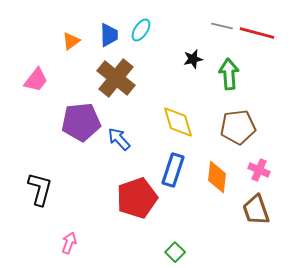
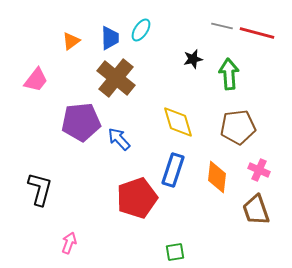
blue trapezoid: moved 1 px right, 3 px down
green square: rotated 36 degrees clockwise
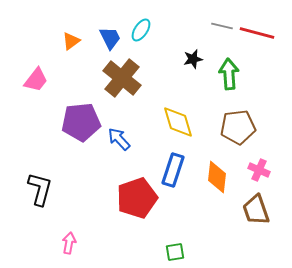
blue trapezoid: rotated 25 degrees counterclockwise
brown cross: moved 6 px right
pink arrow: rotated 10 degrees counterclockwise
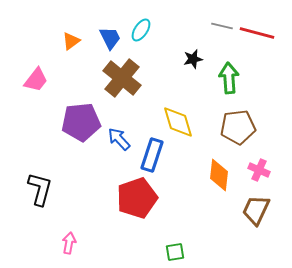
green arrow: moved 4 px down
blue rectangle: moved 21 px left, 15 px up
orange diamond: moved 2 px right, 2 px up
brown trapezoid: rotated 44 degrees clockwise
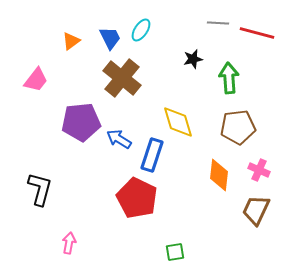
gray line: moved 4 px left, 3 px up; rotated 10 degrees counterclockwise
blue arrow: rotated 15 degrees counterclockwise
red pentagon: rotated 27 degrees counterclockwise
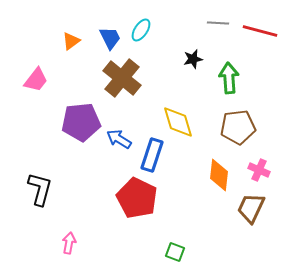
red line: moved 3 px right, 2 px up
brown trapezoid: moved 5 px left, 2 px up
green square: rotated 30 degrees clockwise
